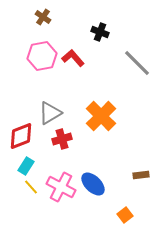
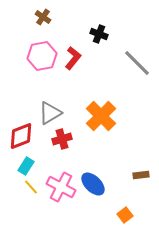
black cross: moved 1 px left, 2 px down
red L-shape: rotated 80 degrees clockwise
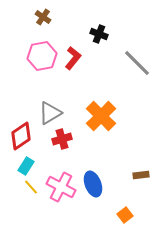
red diamond: rotated 12 degrees counterclockwise
blue ellipse: rotated 25 degrees clockwise
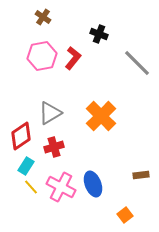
red cross: moved 8 px left, 8 px down
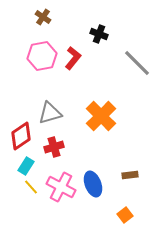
gray triangle: rotated 15 degrees clockwise
brown rectangle: moved 11 px left
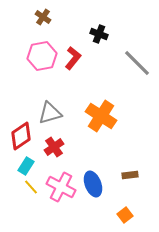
orange cross: rotated 12 degrees counterclockwise
red cross: rotated 18 degrees counterclockwise
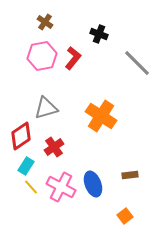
brown cross: moved 2 px right, 5 px down
gray triangle: moved 4 px left, 5 px up
orange square: moved 1 px down
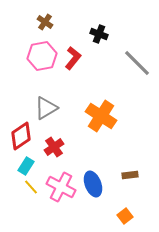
gray triangle: rotated 15 degrees counterclockwise
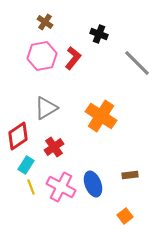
red diamond: moved 3 px left
cyan rectangle: moved 1 px up
yellow line: rotated 21 degrees clockwise
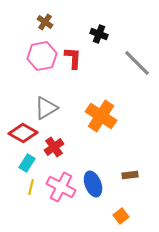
red L-shape: rotated 35 degrees counterclockwise
red diamond: moved 5 px right, 3 px up; rotated 64 degrees clockwise
cyan rectangle: moved 1 px right, 2 px up
yellow line: rotated 35 degrees clockwise
orange square: moved 4 px left
